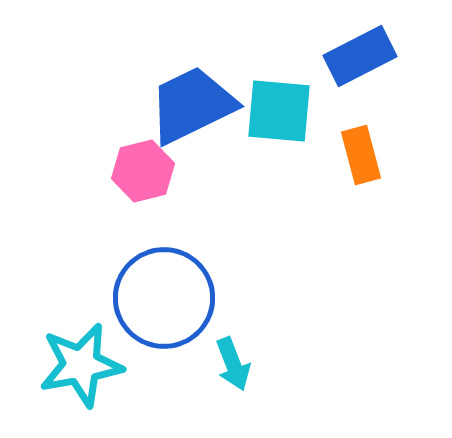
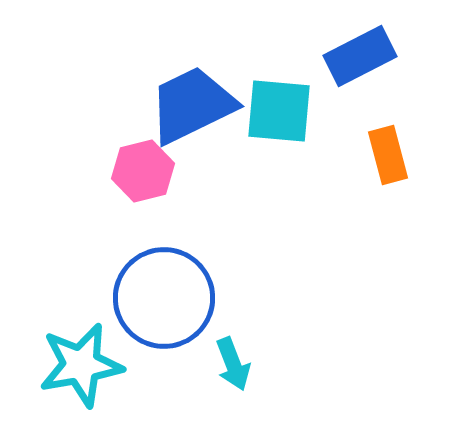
orange rectangle: moved 27 px right
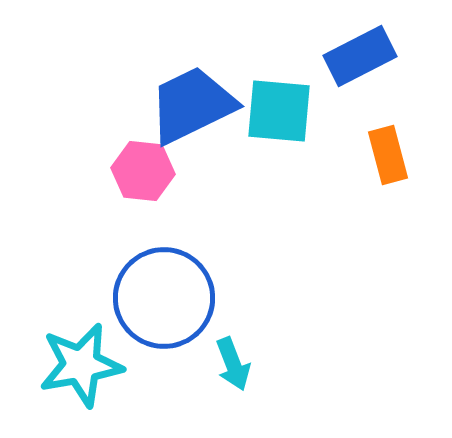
pink hexagon: rotated 20 degrees clockwise
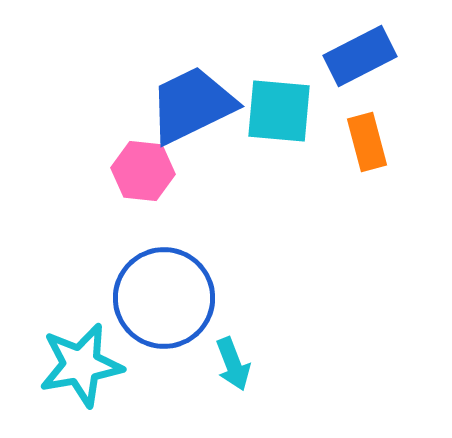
orange rectangle: moved 21 px left, 13 px up
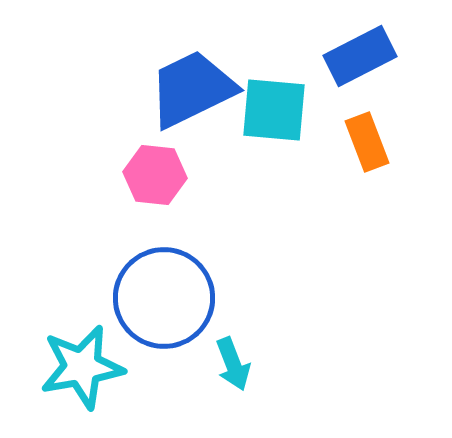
blue trapezoid: moved 16 px up
cyan square: moved 5 px left, 1 px up
orange rectangle: rotated 6 degrees counterclockwise
pink hexagon: moved 12 px right, 4 px down
cyan star: moved 1 px right, 2 px down
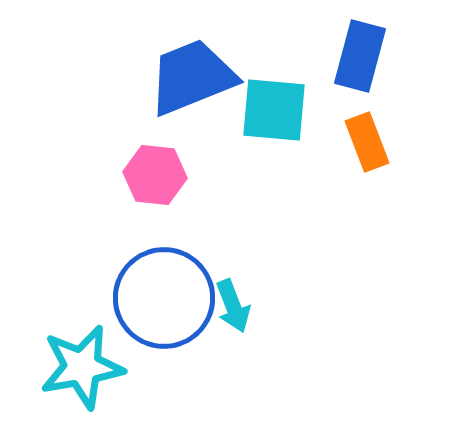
blue rectangle: rotated 48 degrees counterclockwise
blue trapezoid: moved 12 px up; rotated 4 degrees clockwise
cyan arrow: moved 58 px up
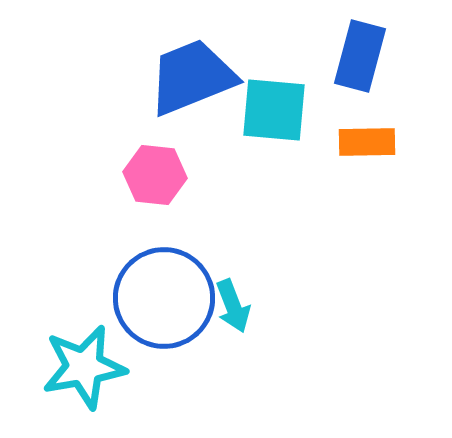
orange rectangle: rotated 70 degrees counterclockwise
cyan star: moved 2 px right
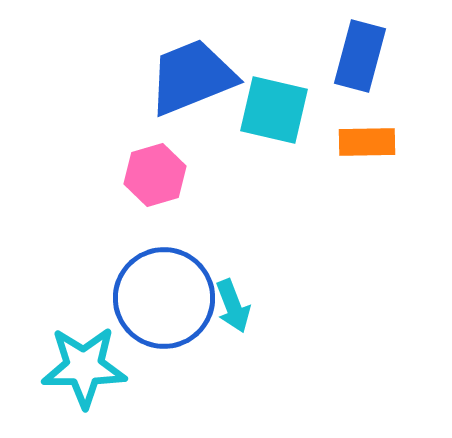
cyan square: rotated 8 degrees clockwise
pink hexagon: rotated 22 degrees counterclockwise
cyan star: rotated 10 degrees clockwise
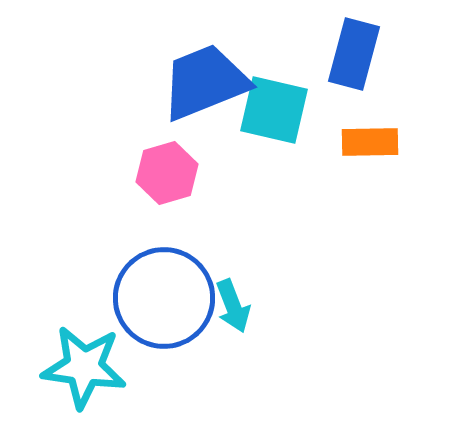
blue rectangle: moved 6 px left, 2 px up
blue trapezoid: moved 13 px right, 5 px down
orange rectangle: moved 3 px right
pink hexagon: moved 12 px right, 2 px up
cyan star: rotated 8 degrees clockwise
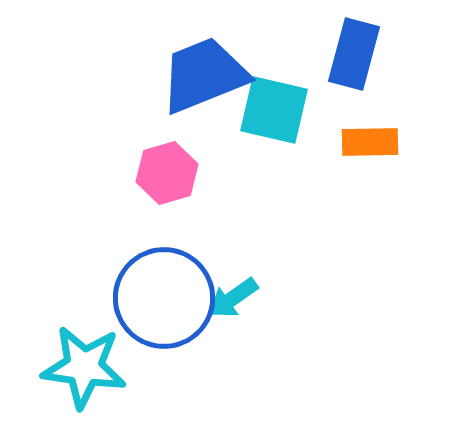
blue trapezoid: moved 1 px left, 7 px up
cyan arrow: moved 8 px up; rotated 76 degrees clockwise
